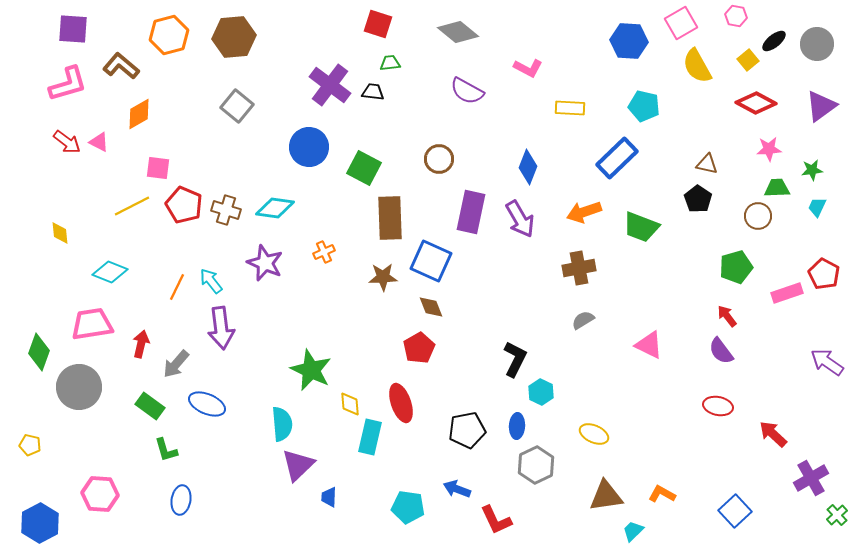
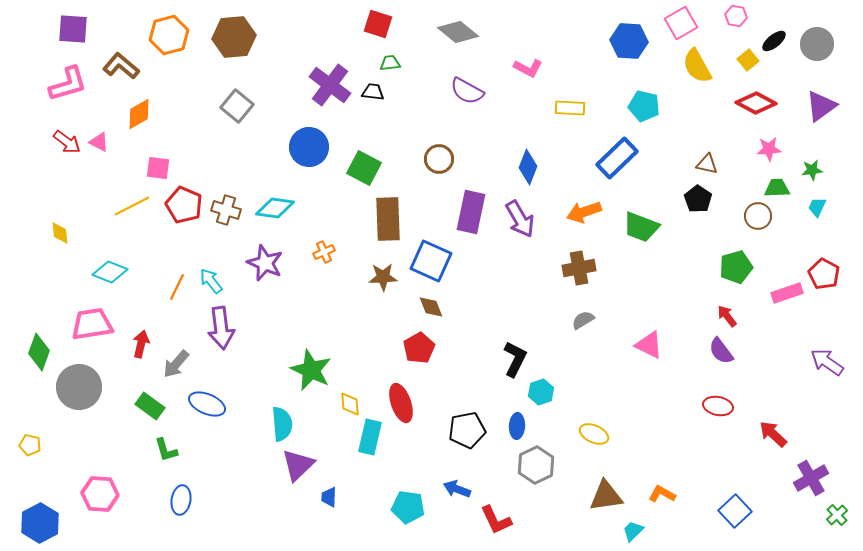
brown rectangle at (390, 218): moved 2 px left, 1 px down
cyan hexagon at (541, 392): rotated 15 degrees clockwise
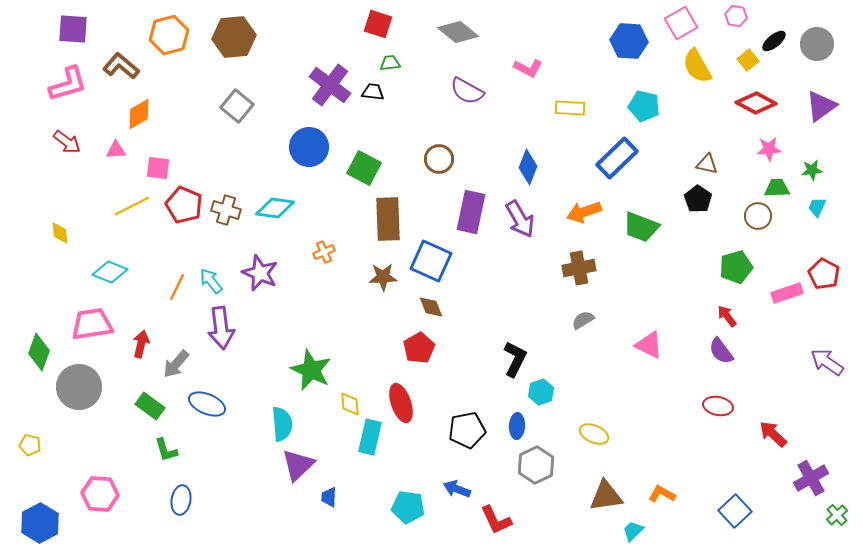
pink triangle at (99, 142): moved 17 px right, 8 px down; rotated 30 degrees counterclockwise
purple star at (265, 263): moved 5 px left, 10 px down
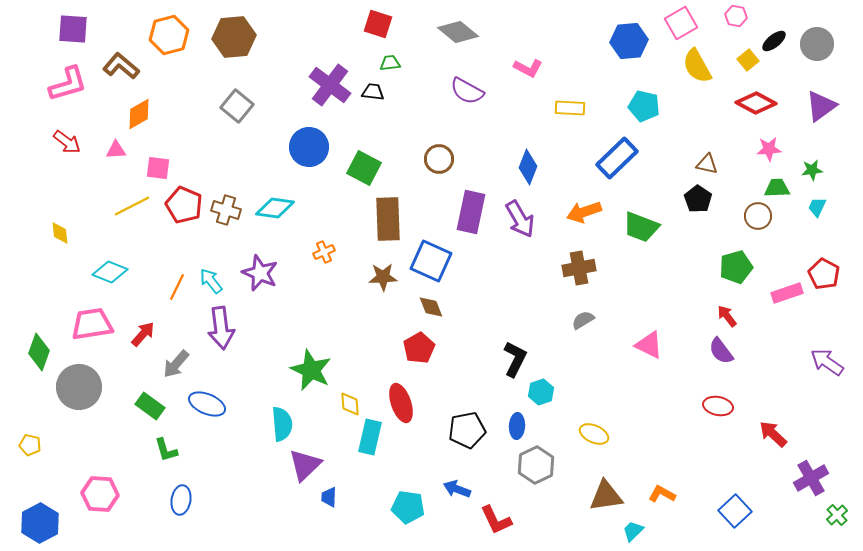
blue hexagon at (629, 41): rotated 9 degrees counterclockwise
red arrow at (141, 344): moved 2 px right, 10 px up; rotated 28 degrees clockwise
purple triangle at (298, 465): moved 7 px right
